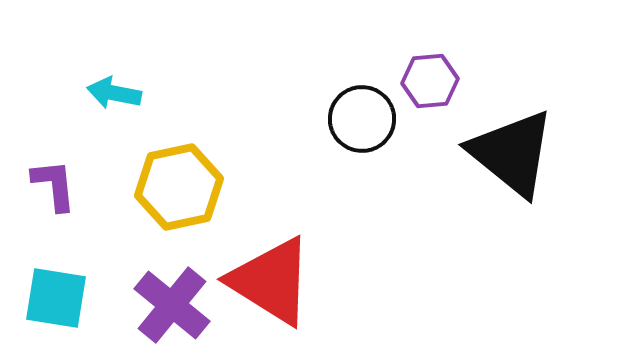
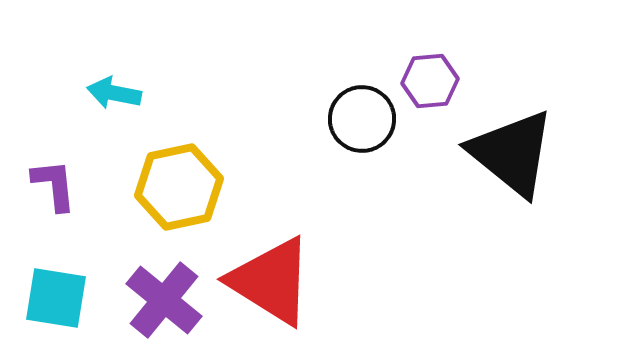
purple cross: moved 8 px left, 5 px up
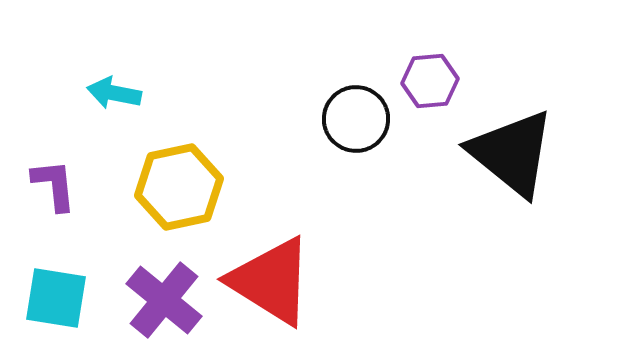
black circle: moved 6 px left
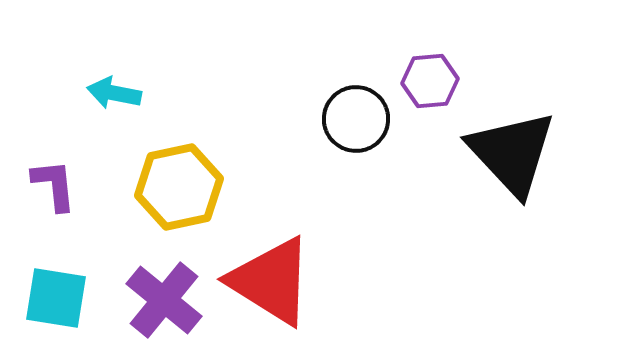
black triangle: rotated 8 degrees clockwise
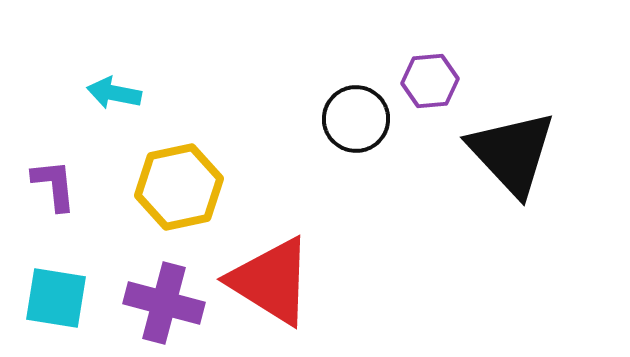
purple cross: moved 3 px down; rotated 24 degrees counterclockwise
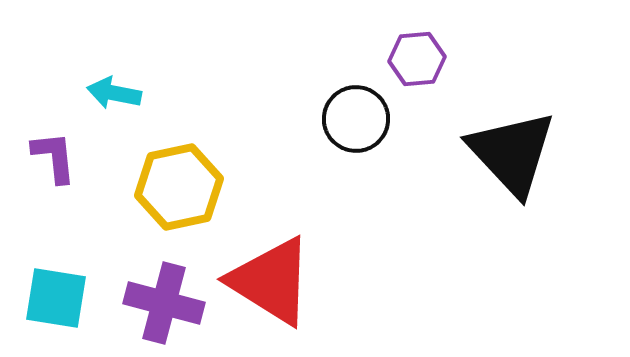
purple hexagon: moved 13 px left, 22 px up
purple L-shape: moved 28 px up
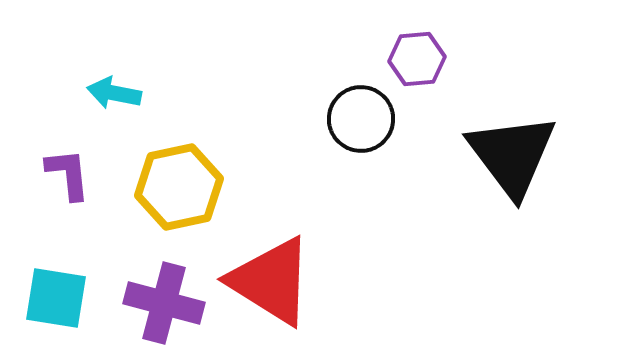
black circle: moved 5 px right
black triangle: moved 2 px down; rotated 6 degrees clockwise
purple L-shape: moved 14 px right, 17 px down
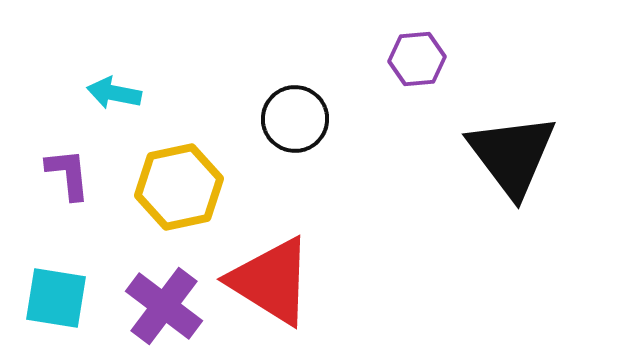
black circle: moved 66 px left
purple cross: moved 3 px down; rotated 22 degrees clockwise
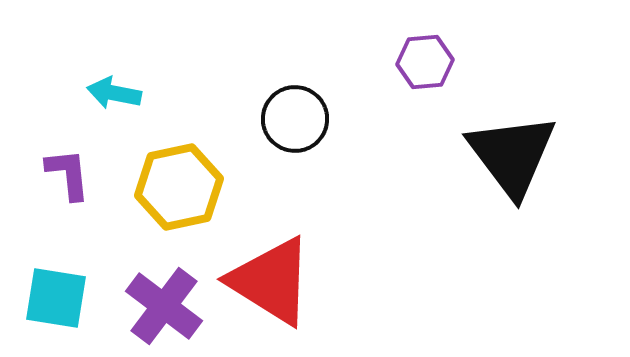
purple hexagon: moved 8 px right, 3 px down
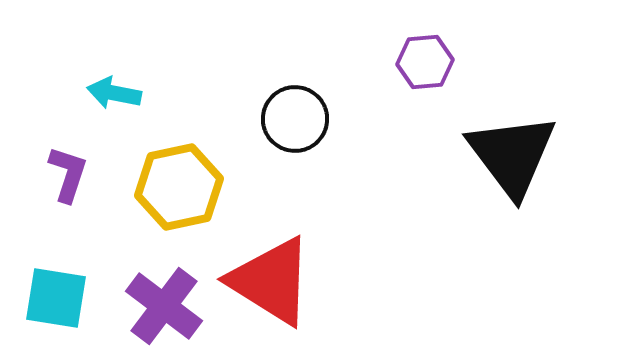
purple L-shape: rotated 24 degrees clockwise
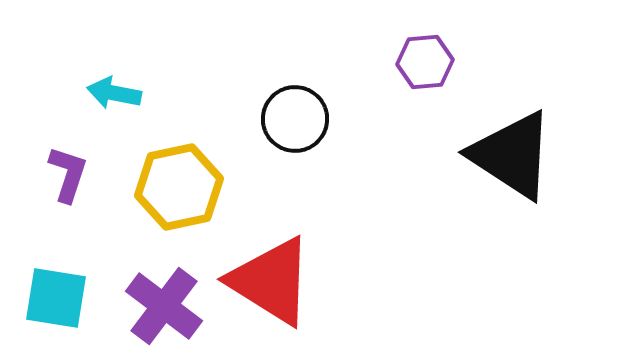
black triangle: rotated 20 degrees counterclockwise
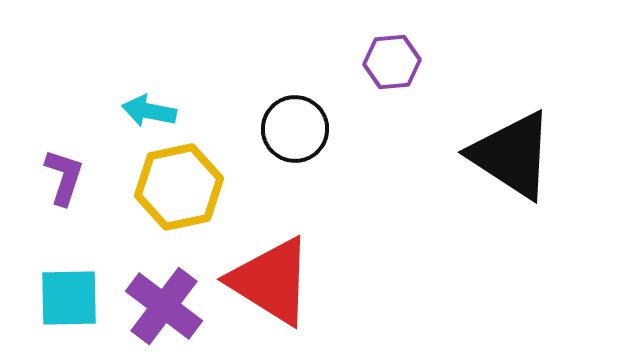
purple hexagon: moved 33 px left
cyan arrow: moved 35 px right, 18 px down
black circle: moved 10 px down
purple L-shape: moved 4 px left, 3 px down
cyan square: moved 13 px right; rotated 10 degrees counterclockwise
